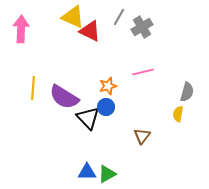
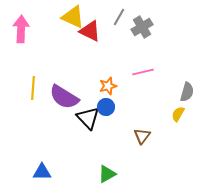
yellow semicircle: rotated 21 degrees clockwise
blue triangle: moved 45 px left
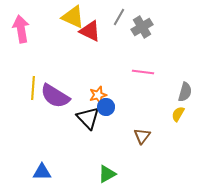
pink arrow: rotated 12 degrees counterclockwise
pink line: rotated 20 degrees clockwise
orange star: moved 10 px left, 9 px down
gray semicircle: moved 2 px left
purple semicircle: moved 9 px left, 1 px up
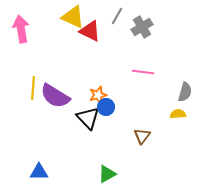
gray line: moved 2 px left, 1 px up
yellow semicircle: rotated 56 degrees clockwise
blue triangle: moved 3 px left
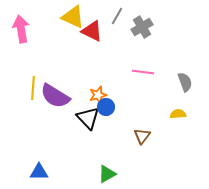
red triangle: moved 2 px right
gray semicircle: moved 10 px up; rotated 36 degrees counterclockwise
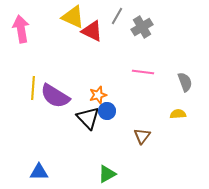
blue circle: moved 1 px right, 4 px down
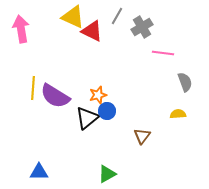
pink line: moved 20 px right, 19 px up
black triangle: moved 1 px left; rotated 35 degrees clockwise
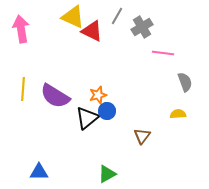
yellow line: moved 10 px left, 1 px down
